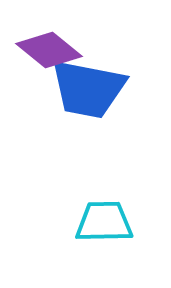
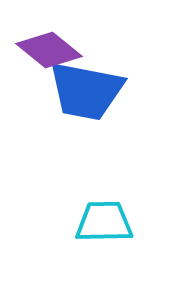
blue trapezoid: moved 2 px left, 2 px down
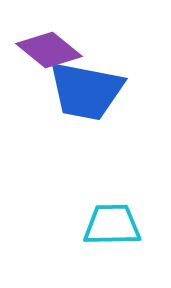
cyan trapezoid: moved 8 px right, 3 px down
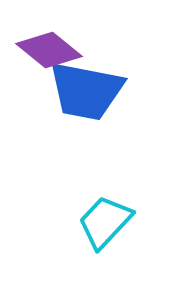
cyan trapezoid: moved 7 px left, 3 px up; rotated 46 degrees counterclockwise
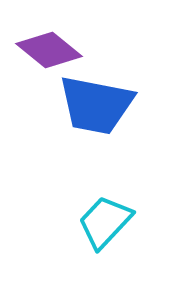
blue trapezoid: moved 10 px right, 14 px down
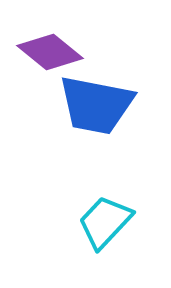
purple diamond: moved 1 px right, 2 px down
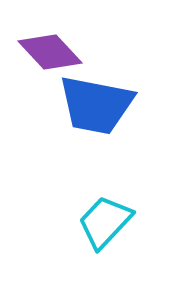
purple diamond: rotated 8 degrees clockwise
